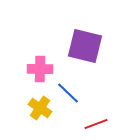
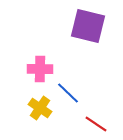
purple square: moved 3 px right, 20 px up
red line: rotated 55 degrees clockwise
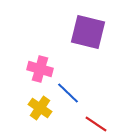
purple square: moved 6 px down
pink cross: rotated 15 degrees clockwise
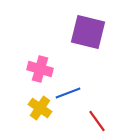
blue line: rotated 65 degrees counterclockwise
red line: moved 1 px right, 3 px up; rotated 20 degrees clockwise
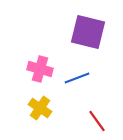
blue line: moved 9 px right, 15 px up
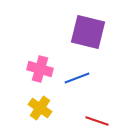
red line: rotated 35 degrees counterclockwise
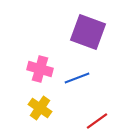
purple square: rotated 6 degrees clockwise
red line: rotated 55 degrees counterclockwise
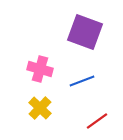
purple square: moved 3 px left
blue line: moved 5 px right, 3 px down
yellow cross: rotated 10 degrees clockwise
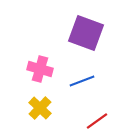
purple square: moved 1 px right, 1 px down
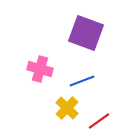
yellow cross: moved 27 px right
red line: moved 2 px right
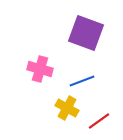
yellow cross: rotated 15 degrees counterclockwise
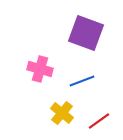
yellow cross: moved 5 px left, 5 px down; rotated 10 degrees clockwise
